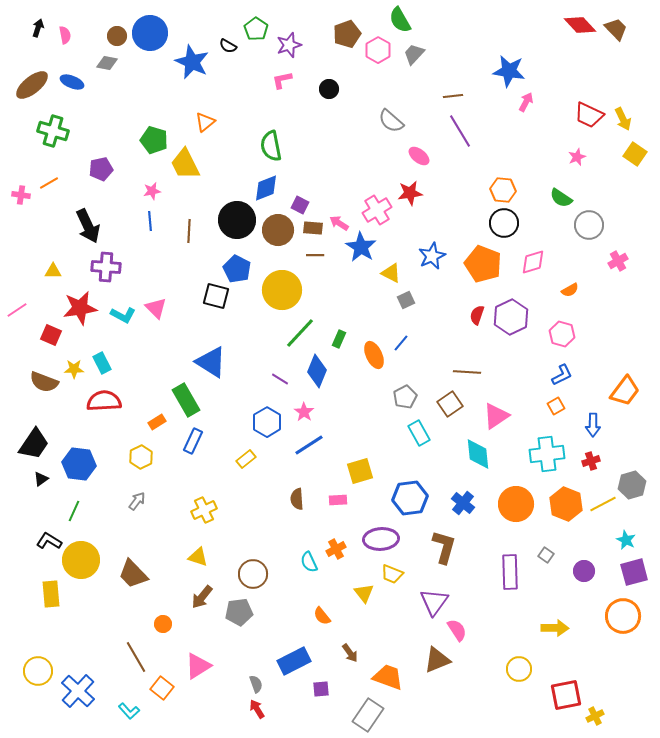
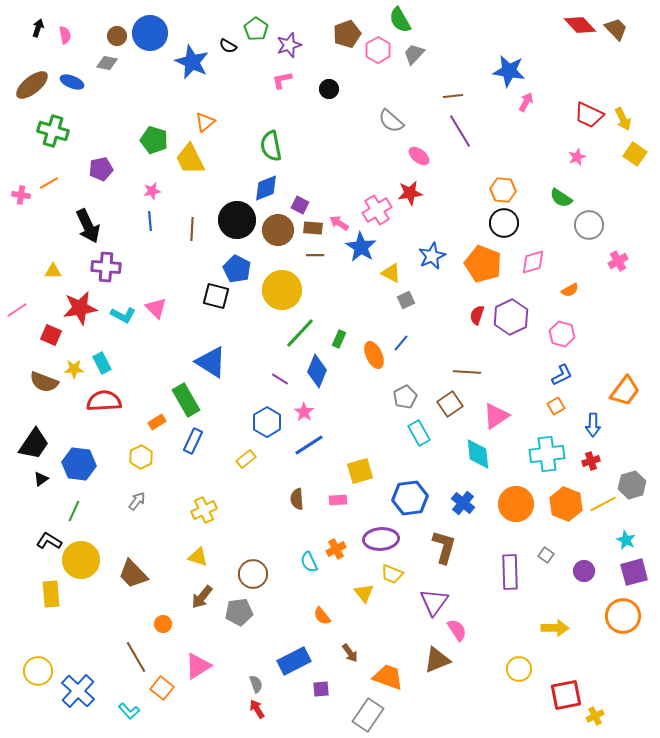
yellow trapezoid at (185, 164): moved 5 px right, 5 px up
brown line at (189, 231): moved 3 px right, 2 px up
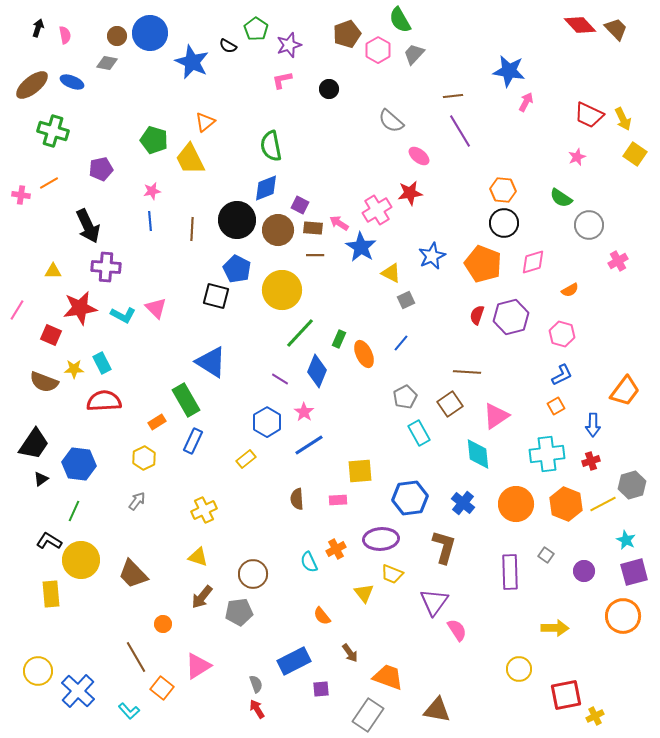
pink line at (17, 310): rotated 25 degrees counterclockwise
purple hexagon at (511, 317): rotated 12 degrees clockwise
orange ellipse at (374, 355): moved 10 px left, 1 px up
yellow hexagon at (141, 457): moved 3 px right, 1 px down
yellow square at (360, 471): rotated 12 degrees clockwise
brown triangle at (437, 660): moved 50 px down; rotated 32 degrees clockwise
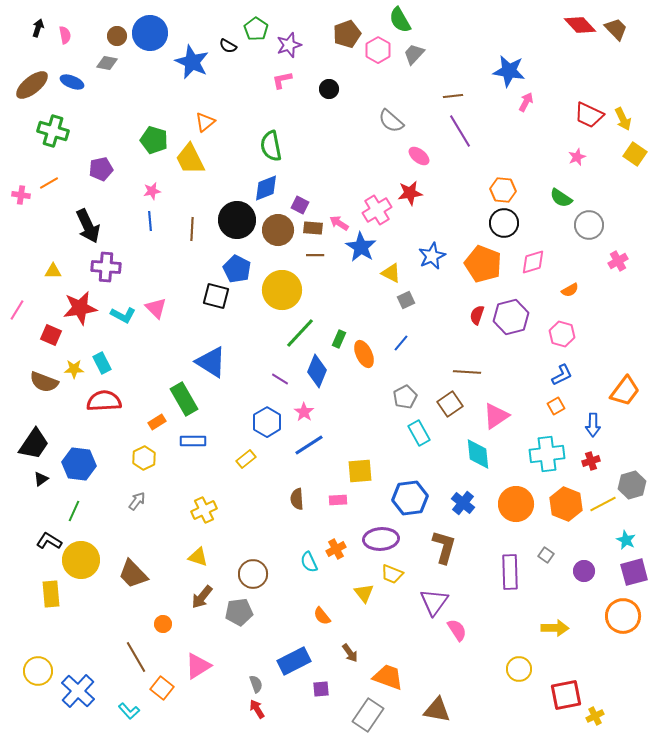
green rectangle at (186, 400): moved 2 px left, 1 px up
blue rectangle at (193, 441): rotated 65 degrees clockwise
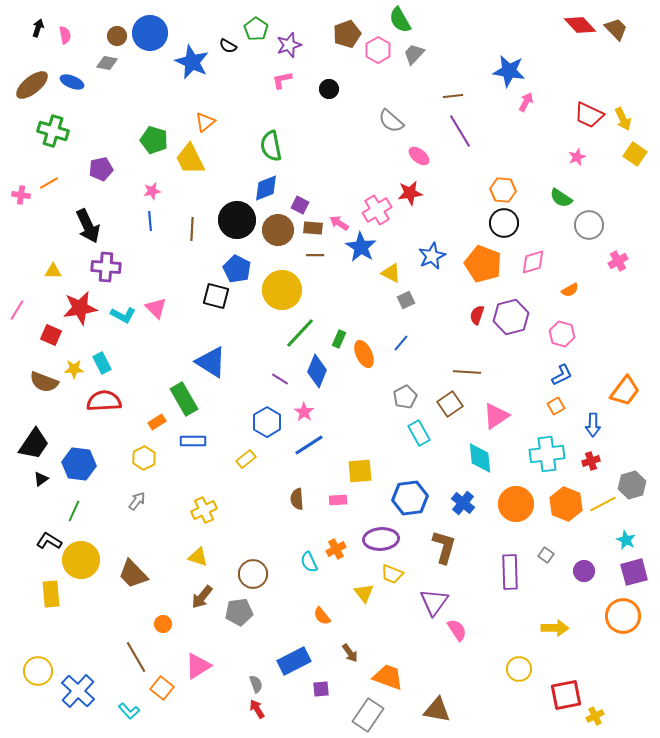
cyan diamond at (478, 454): moved 2 px right, 4 px down
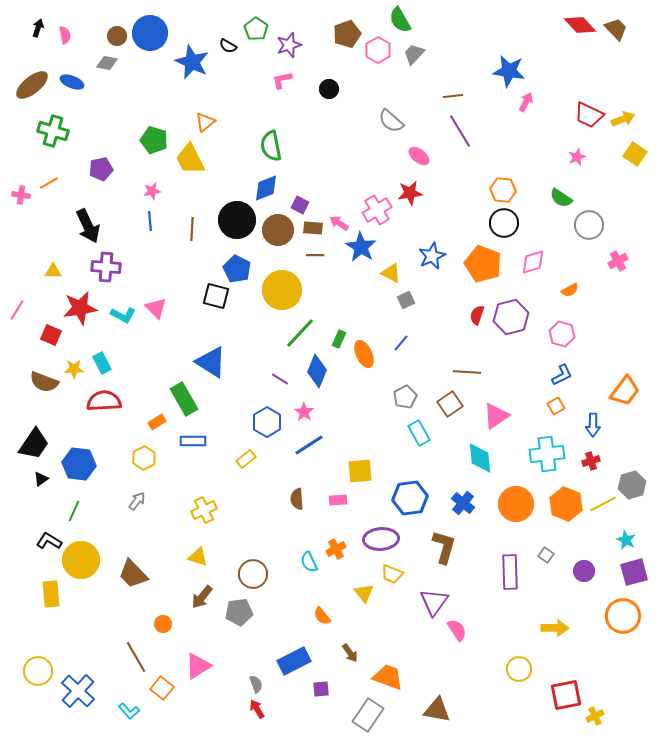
yellow arrow at (623, 119): rotated 85 degrees counterclockwise
